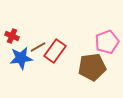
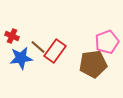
brown line: rotated 70 degrees clockwise
brown pentagon: moved 1 px right, 3 px up
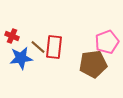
red rectangle: moved 1 px left, 4 px up; rotated 30 degrees counterclockwise
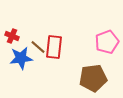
brown pentagon: moved 14 px down
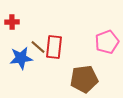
red cross: moved 14 px up; rotated 24 degrees counterclockwise
brown pentagon: moved 9 px left, 1 px down
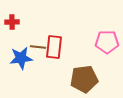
pink pentagon: rotated 20 degrees clockwise
brown line: rotated 35 degrees counterclockwise
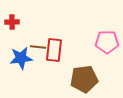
red rectangle: moved 3 px down
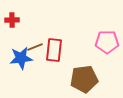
red cross: moved 2 px up
brown line: moved 3 px left; rotated 28 degrees counterclockwise
